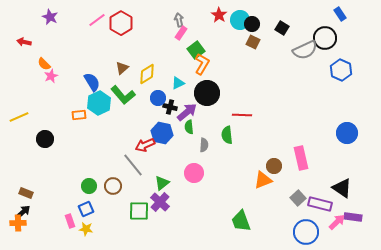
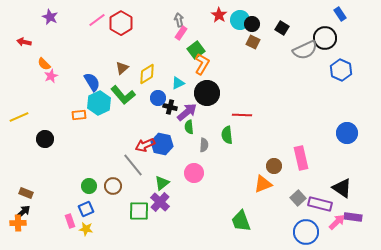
blue hexagon at (162, 133): moved 11 px down
orange triangle at (263, 180): moved 4 px down
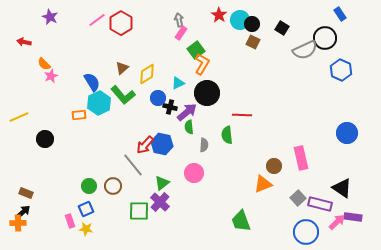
red arrow at (145, 145): rotated 24 degrees counterclockwise
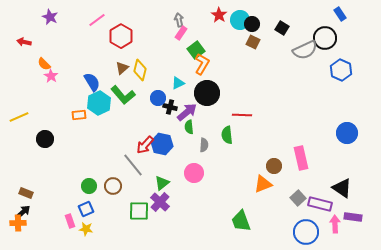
red hexagon at (121, 23): moved 13 px down
yellow diamond at (147, 74): moved 7 px left, 4 px up; rotated 45 degrees counterclockwise
pink star at (51, 76): rotated 16 degrees counterclockwise
pink arrow at (337, 222): moved 2 px left, 2 px down; rotated 48 degrees counterclockwise
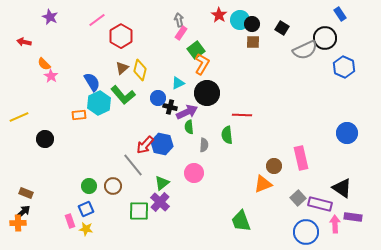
brown square at (253, 42): rotated 24 degrees counterclockwise
blue hexagon at (341, 70): moved 3 px right, 3 px up
purple arrow at (187, 112): rotated 15 degrees clockwise
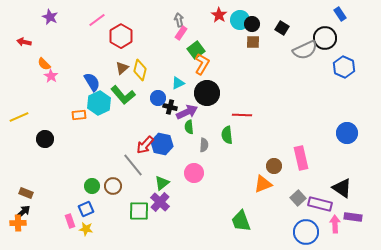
green circle at (89, 186): moved 3 px right
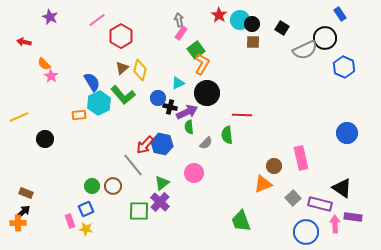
gray semicircle at (204, 145): moved 2 px right, 2 px up; rotated 40 degrees clockwise
gray square at (298, 198): moved 5 px left
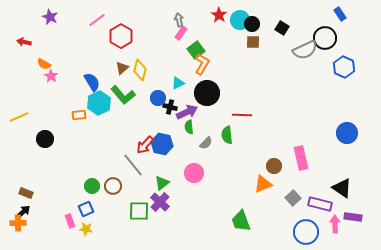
orange semicircle at (44, 64): rotated 16 degrees counterclockwise
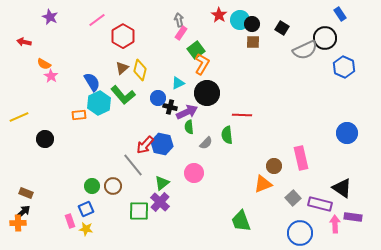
red hexagon at (121, 36): moved 2 px right
blue circle at (306, 232): moved 6 px left, 1 px down
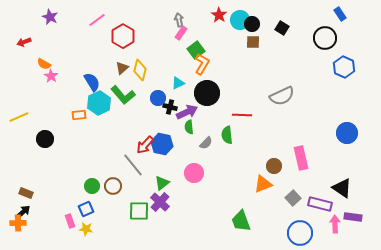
red arrow at (24, 42): rotated 32 degrees counterclockwise
gray semicircle at (305, 50): moved 23 px left, 46 px down
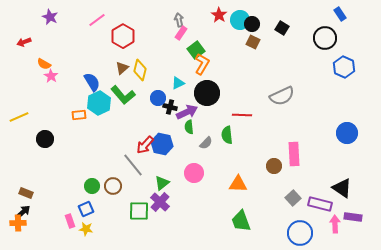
brown square at (253, 42): rotated 24 degrees clockwise
pink rectangle at (301, 158): moved 7 px left, 4 px up; rotated 10 degrees clockwise
orange triangle at (263, 184): moved 25 px left; rotated 24 degrees clockwise
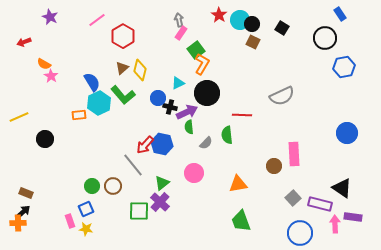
blue hexagon at (344, 67): rotated 25 degrees clockwise
orange triangle at (238, 184): rotated 12 degrees counterclockwise
